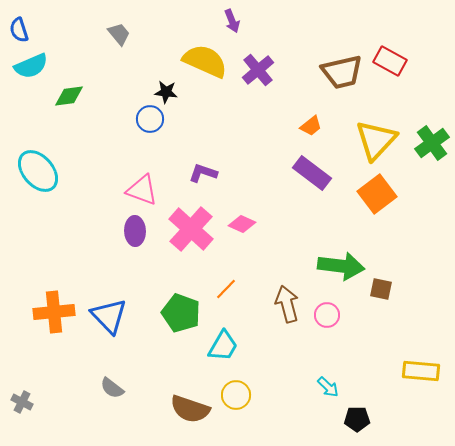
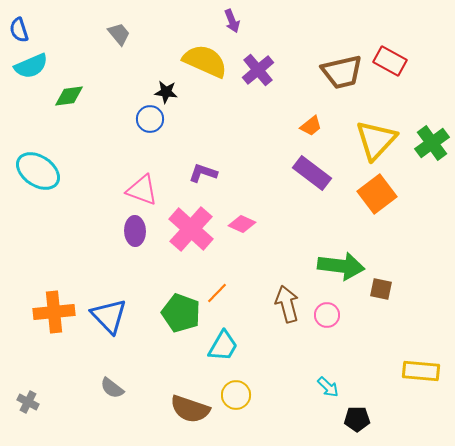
cyan ellipse: rotated 15 degrees counterclockwise
orange line: moved 9 px left, 4 px down
gray cross: moved 6 px right
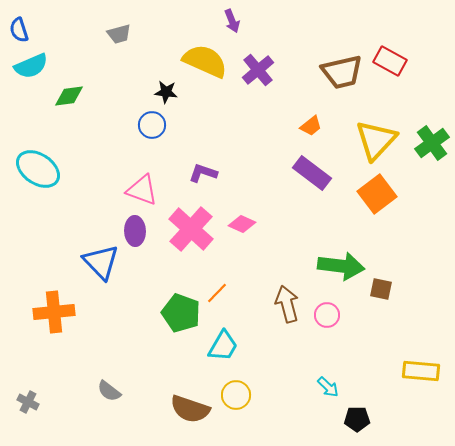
gray trapezoid: rotated 115 degrees clockwise
blue circle: moved 2 px right, 6 px down
cyan ellipse: moved 2 px up
blue triangle: moved 8 px left, 54 px up
gray semicircle: moved 3 px left, 3 px down
